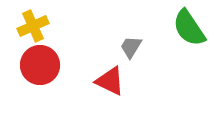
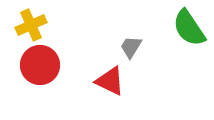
yellow cross: moved 2 px left, 1 px up
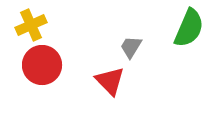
green semicircle: rotated 123 degrees counterclockwise
red circle: moved 2 px right
red triangle: rotated 20 degrees clockwise
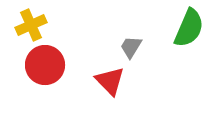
red circle: moved 3 px right
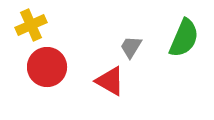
green semicircle: moved 5 px left, 10 px down
red circle: moved 2 px right, 2 px down
red triangle: rotated 16 degrees counterclockwise
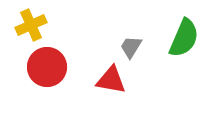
red triangle: moved 1 px right, 1 px up; rotated 20 degrees counterclockwise
